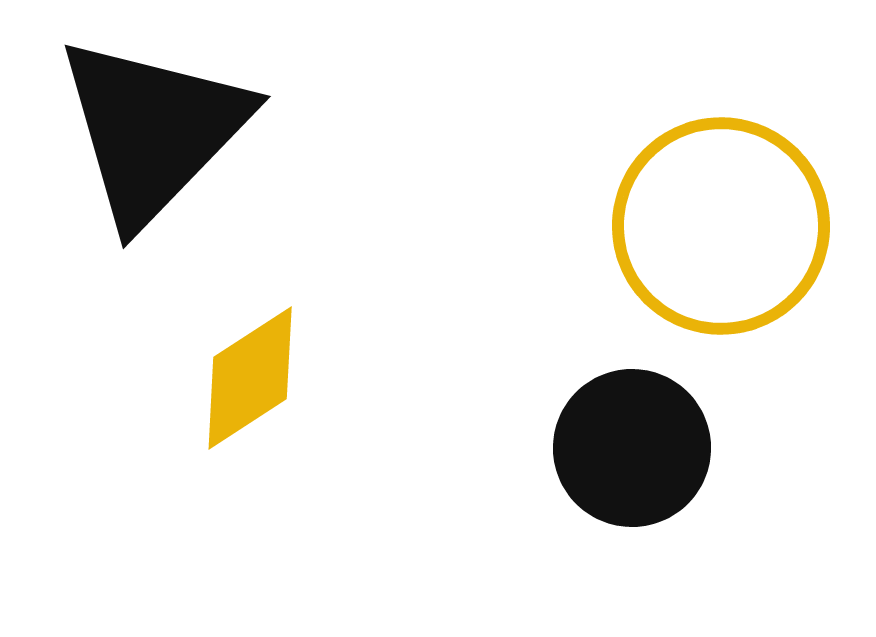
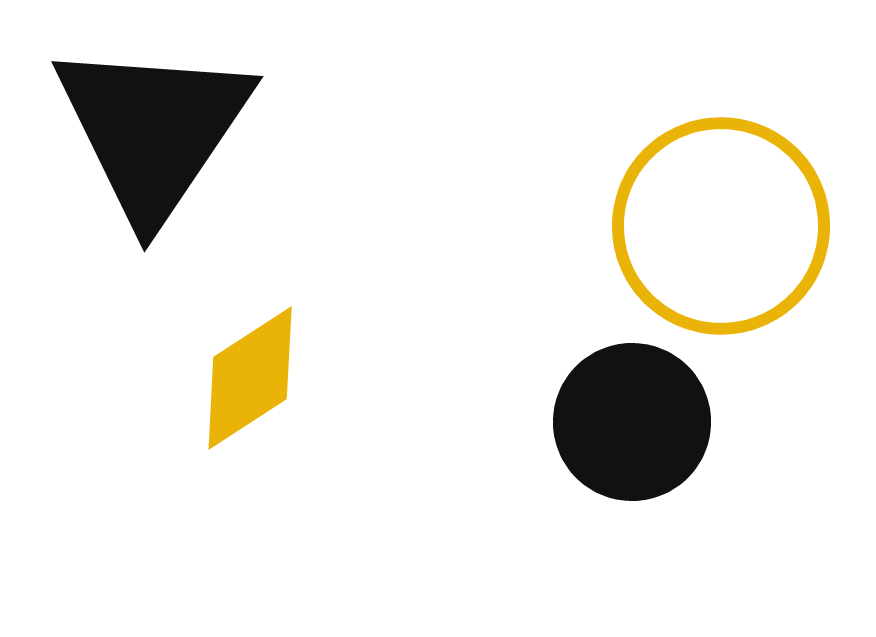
black triangle: rotated 10 degrees counterclockwise
black circle: moved 26 px up
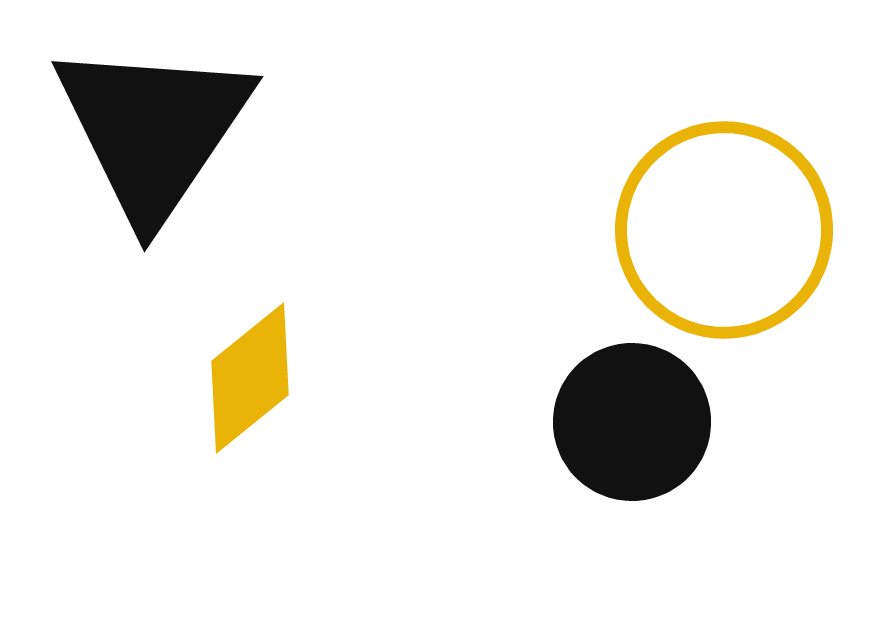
yellow circle: moved 3 px right, 4 px down
yellow diamond: rotated 6 degrees counterclockwise
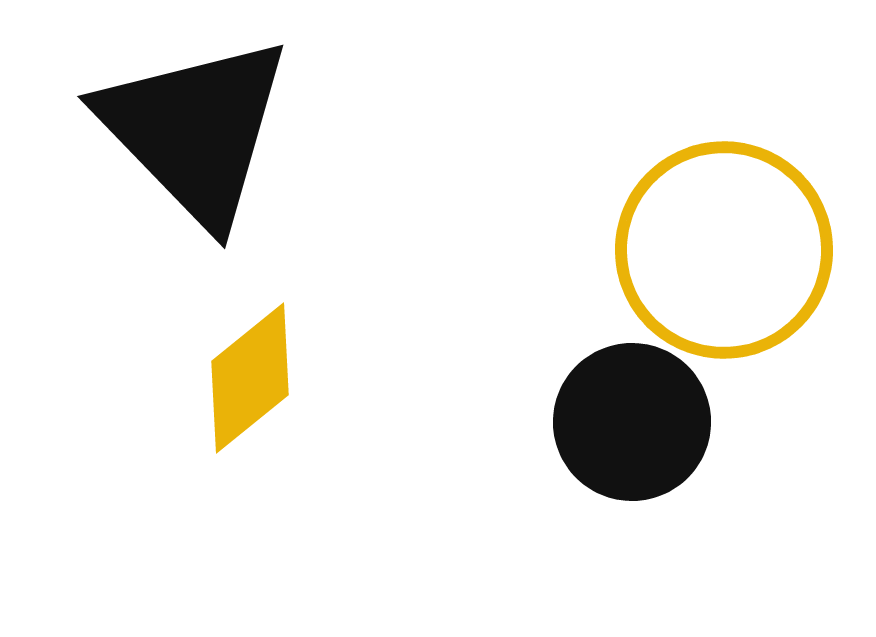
black triangle: moved 42 px right; rotated 18 degrees counterclockwise
yellow circle: moved 20 px down
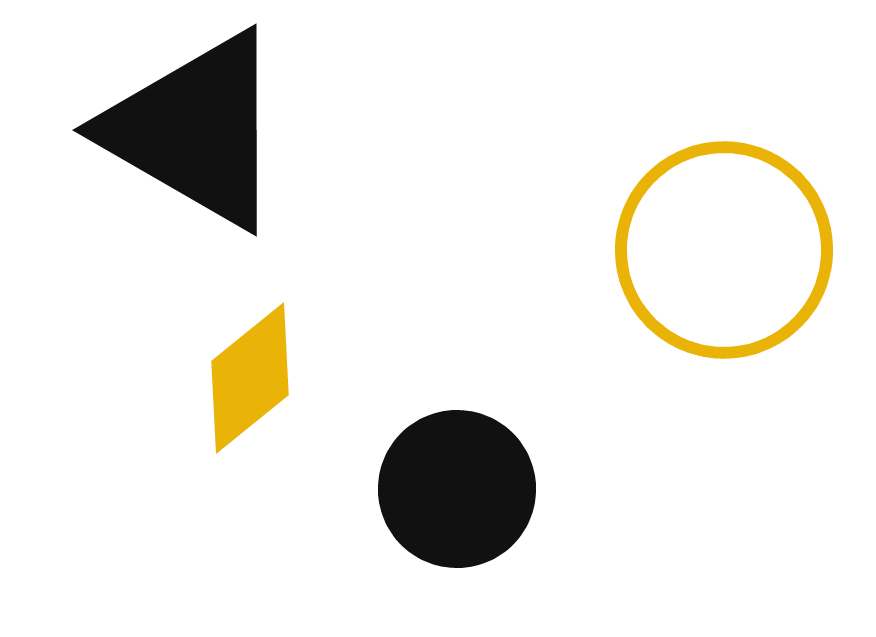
black triangle: rotated 16 degrees counterclockwise
black circle: moved 175 px left, 67 px down
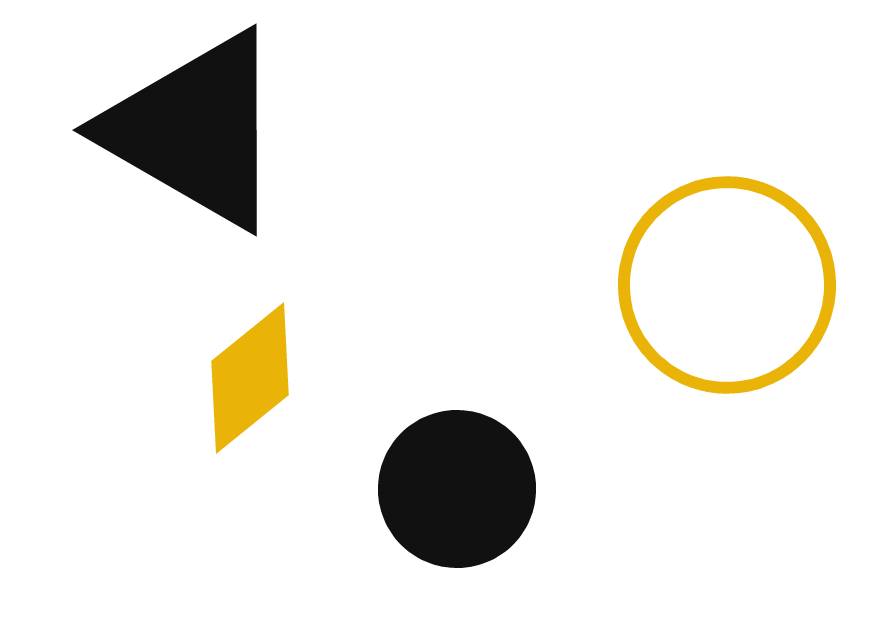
yellow circle: moved 3 px right, 35 px down
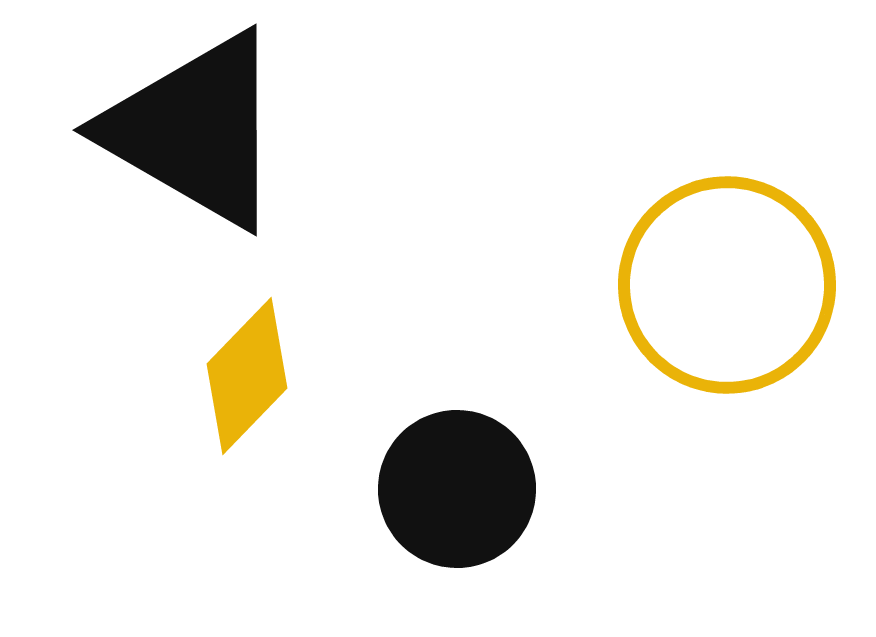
yellow diamond: moved 3 px left, 2 px up; rotated 7 degrees counterclockwise
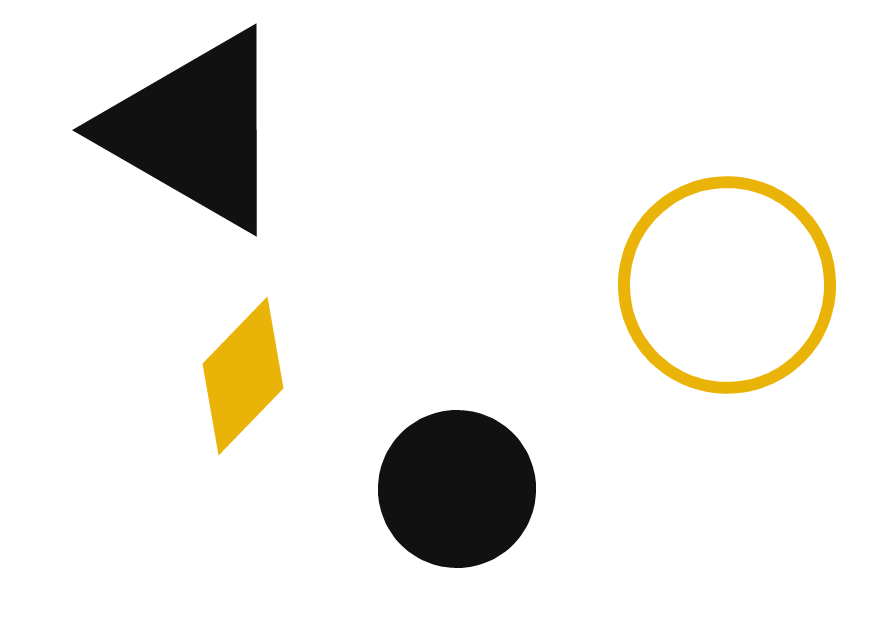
yellow diamond: moved 4 px left
